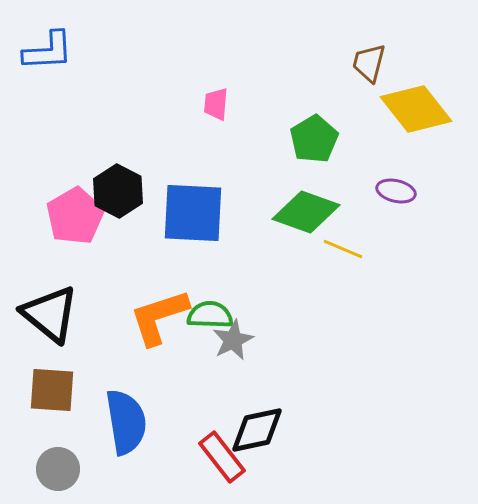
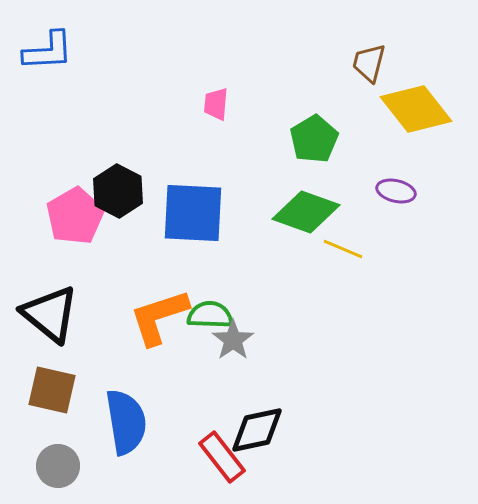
gray star: rotated 9 degrees counterclockwise
brown square: rotated 9 degrees clockwise
gray circle: moved 3 px up
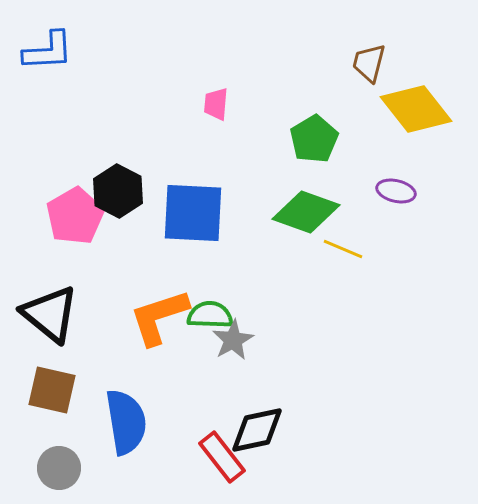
gray star: rotated 6 degrees clockwise
gray circle: moved 1 px right, 2 px down
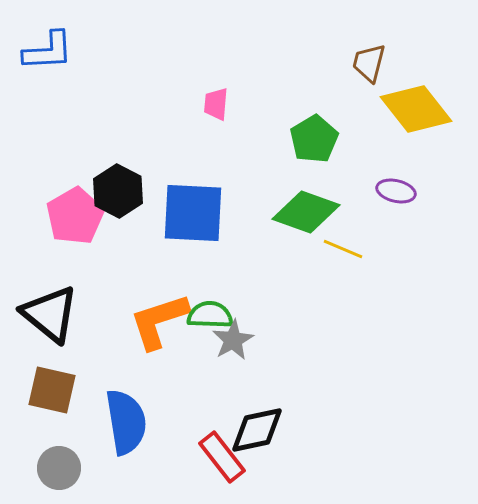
orange L-shape: moved 4 px down
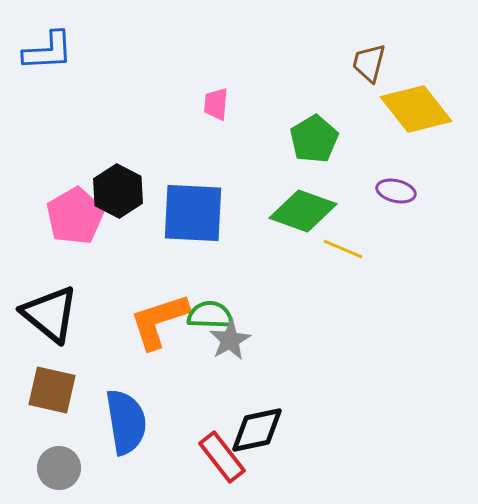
green diamond: moved 3 px left, 1 px up
gray star: moved 3 px left
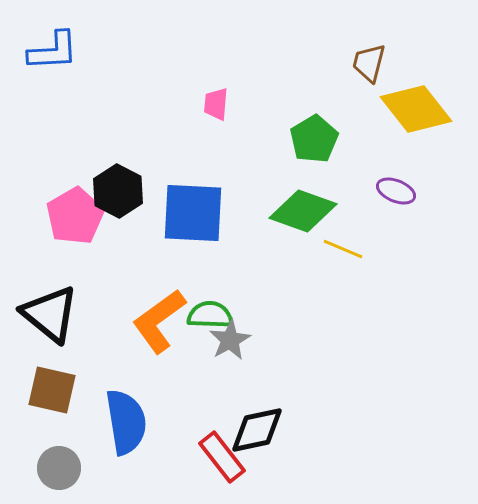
blue L-shape: moved 5 px right
purple ellipse: rotated 9 degrees clockwise
orange L-shape: rotated 18 degrees counterclockwise
